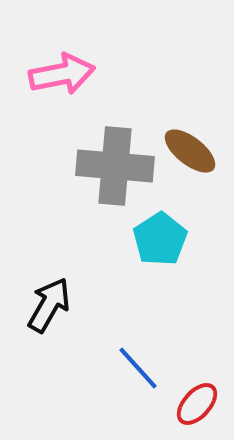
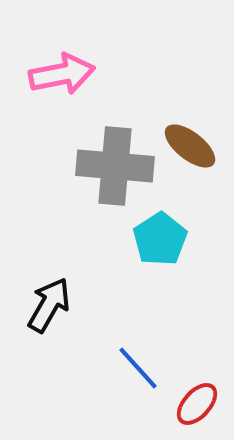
brown ellipse: moved 5 px up
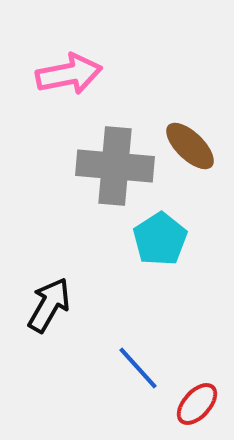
pink arrow: moved 7 px right
brown ellipse: rotated 6 degrees clockwise
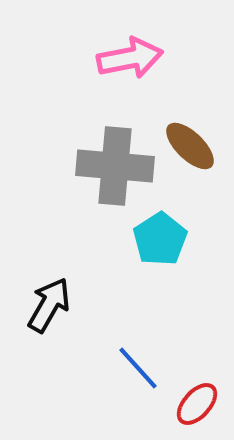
pink arrow: moved 61 px right, 16 px up
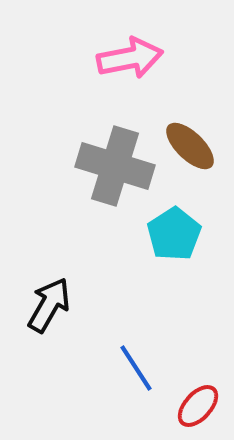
gray cross: rotated 12 degrees clockwise
cyan pentagon: moved 14 px right, 5 px up
blue line: moved 2 px left; rotated 9 degrees clockwise
red ellipse: moved 1 px right, 2 px down
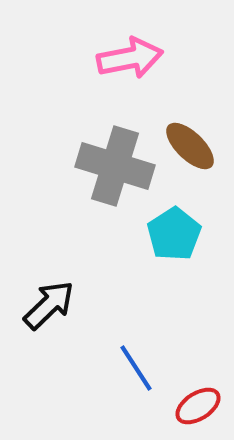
black arrow: rotated 16 degrees clockwise
red ellipse: rotated 15 degrees clockwise
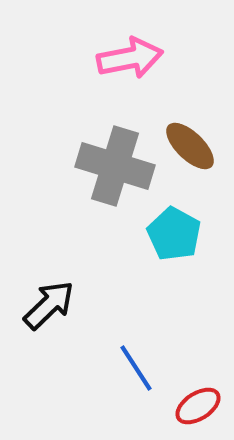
cyan pentagon: rotated 10 degrees counterclockwise
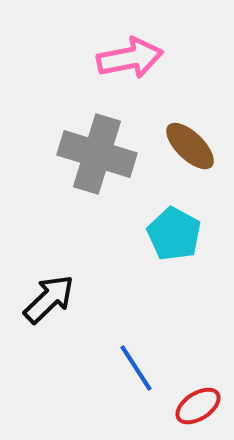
gray cross: moved 18 px left, 12 px up
black arrow: moved 6 px up
